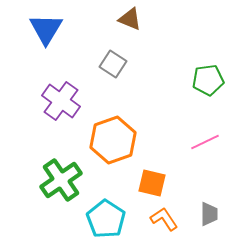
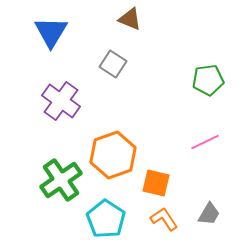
blue triangle: moved 5 px right, 3 px down
orange hexagon: moved 15 px down
orange square: moved 4 px right
gray trapezoid: rotated 30 degrees clockwise
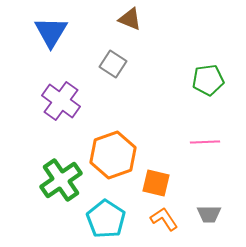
pink line: rotated 24 degrees clockwise
gray trapezoid: rotated 60 degrees clockwise
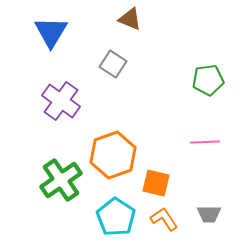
cyan pentagon: moved 10 px right, 2 px up
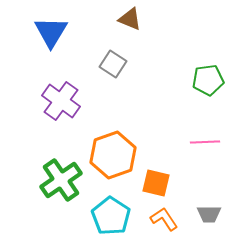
cyan pentagon: moved 5 px left, 1 px up
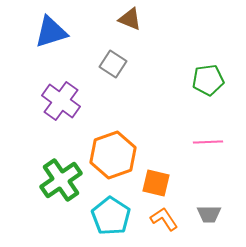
blue triangle: rotated 42 degrees clockwise
pink line: moved 3 px right
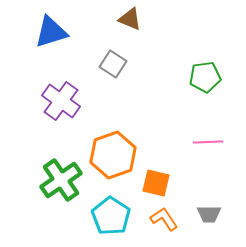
green pentagon: moved 3 px left, 3 px up
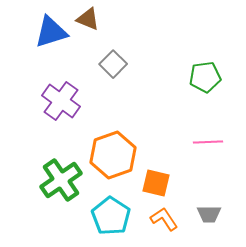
brown triangle: moved 42 px left
gray square: rotated 12 degrees clockwise
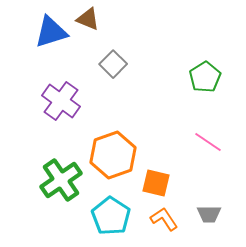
green pentagon: rotated 24 degrees counterclockwise
pink line: rotated 36 degrees clockwise
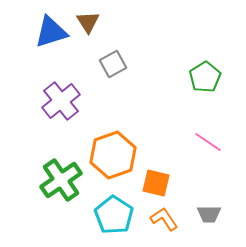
brown triangle: moved 3 px down; rotated 35 degrees clockwise
gray square: rotated 16 degrees clockwise
purple cross: rotated 15 degrees clockwise
cyan pentagon: moved 3 px right, 1 px up
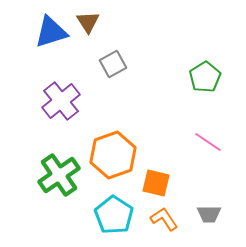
green cross: moved 2 px left, 5 px up
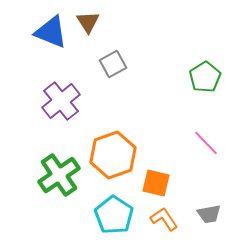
blue triangle: rotated 39 degrees clockwise
pink line: moved 2 px left, 1 px down; rotated 12 degrees clockwise
gray trapezoid: rotated 10 degrees counterclockwise
